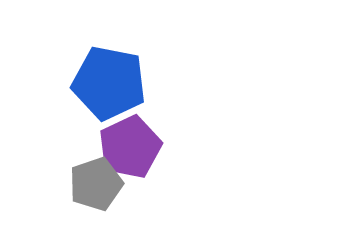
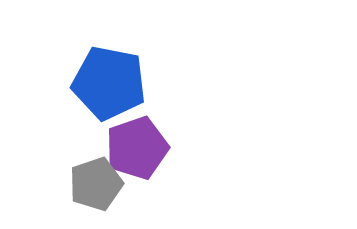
purple pentagon: moved 7 px right, 1 px down; rotated 6 degrees clockwise
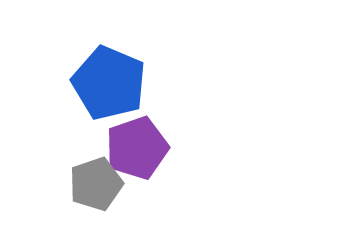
blue pentagon: rotated 12 degrees clockwise
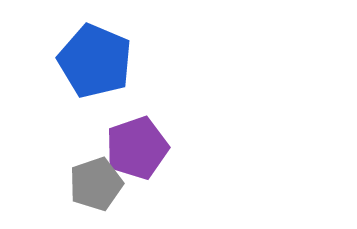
blue pentagon: moved 14 px left, 22 px up
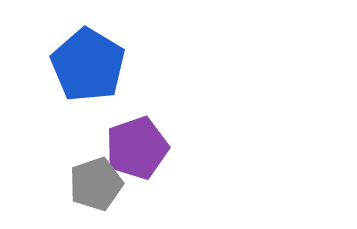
blue pentagon: moved 7 px left, 4 px down; rotated 8 degrees clockwise
